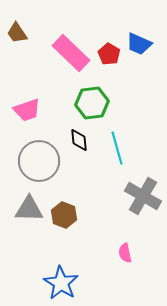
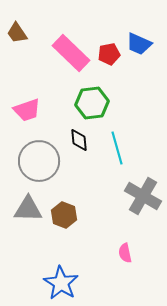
red pentagon: rotated 30 degrees clockwise
gray triangle: moved 1 px left
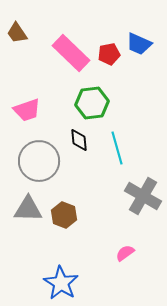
pink semicircle: rotated 66 degrees clockwise
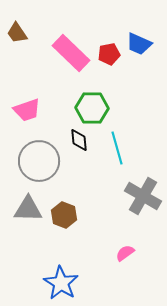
green hexagon: moved 5 px down; rotated 8 degrees clockwise
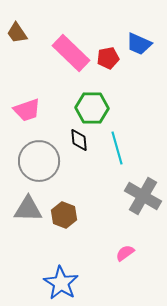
red pentagon: moved 1 px left, 4 px down
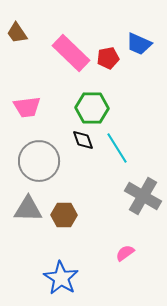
pink trapezoid: moved 3 px up; rotated 12 degrees clockwise
black diamond: moved 4 px right; rotated 15 degrees counterclockwise
cyan line: rotated 16 degrees counterclockwise
brown hexagon: rotated 20 degrees counterclockwise
blue star: moved 5 px up
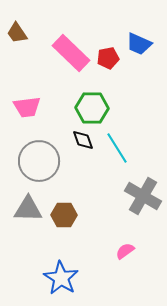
pink semicircle: moved 2 px up
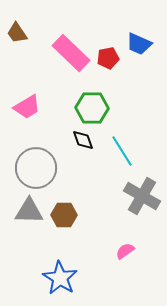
pink trapezoid: rotated 24 degrees counterclockwise
cyan line: moved 5 px right, 3 px down
gray circle: moved 3 px left, 7 px down
gray cross: moved 1 px left
gray triangle: moved 1 px right, 2 px down
blue star: moved 1 px left
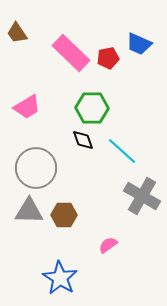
cyan line: rotated 16 degrees counterclockwise
pink semicircle: moved 17 px left, 6 px up
